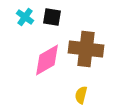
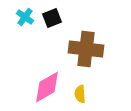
black square: moved 1 px down; rotated 30 degrees counterclockwise
pink diamond: moved 27 px down
yellow semicircle: moved 1 px left, 1 px up; rotated 18 degrees counterclockwise
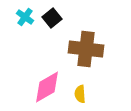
black square: rotated 18 degrees counterclockwise
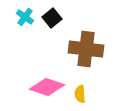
pink diamond: rotated 48 degrees clockwise
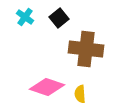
black square: moved 7 px right
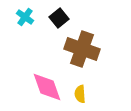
brown cross: moved 4 px left; rotated 12 degrees clockwise
pink diamond: rotated 52 degrees clockwise
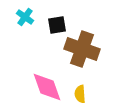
black square: moved 2 px left, 7 px down; rotated 30 degrees clockwise
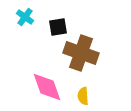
black square: moved 1 px right, 2 px down
brown cross: moved 1 px left, 4 px down
yellow semicircle: moved 3 px right, 2 px down
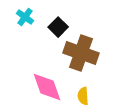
black square: rotated 36 degrees counterclockwise
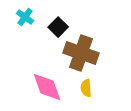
yellow semicircle: moved 3 px right, 8 px up
